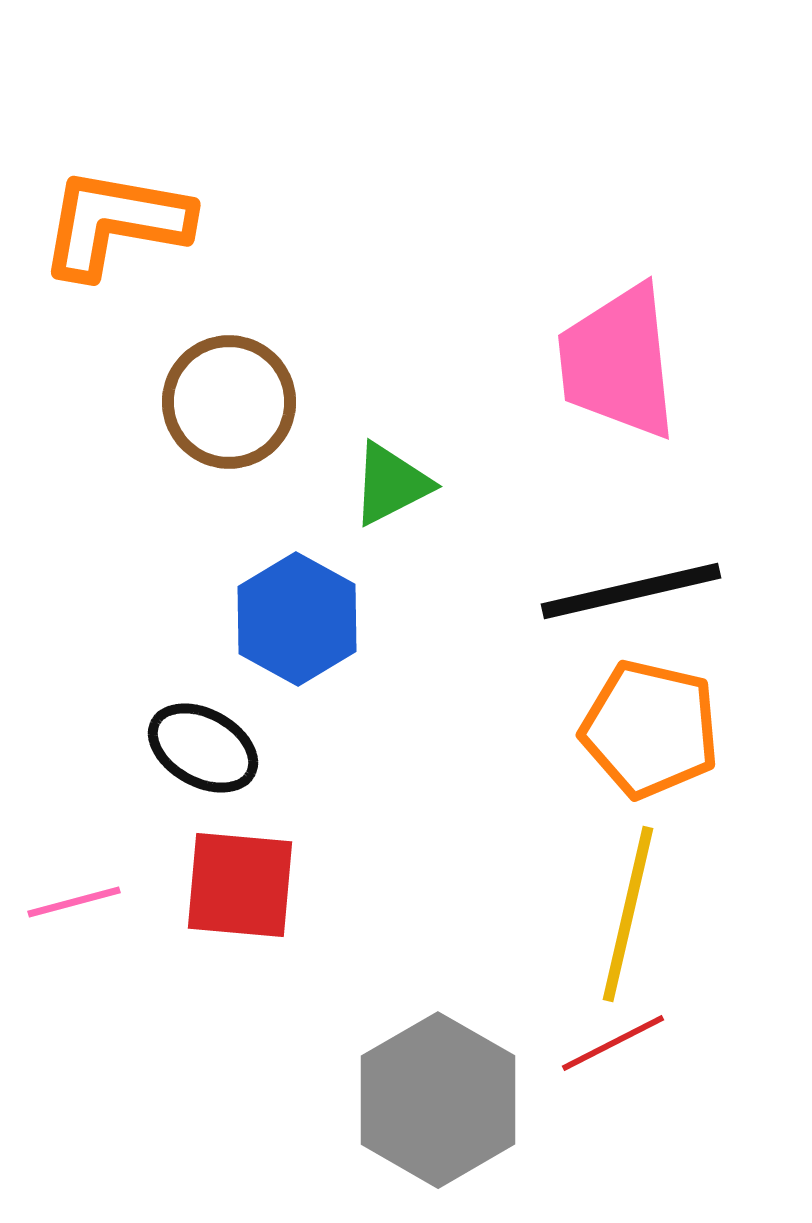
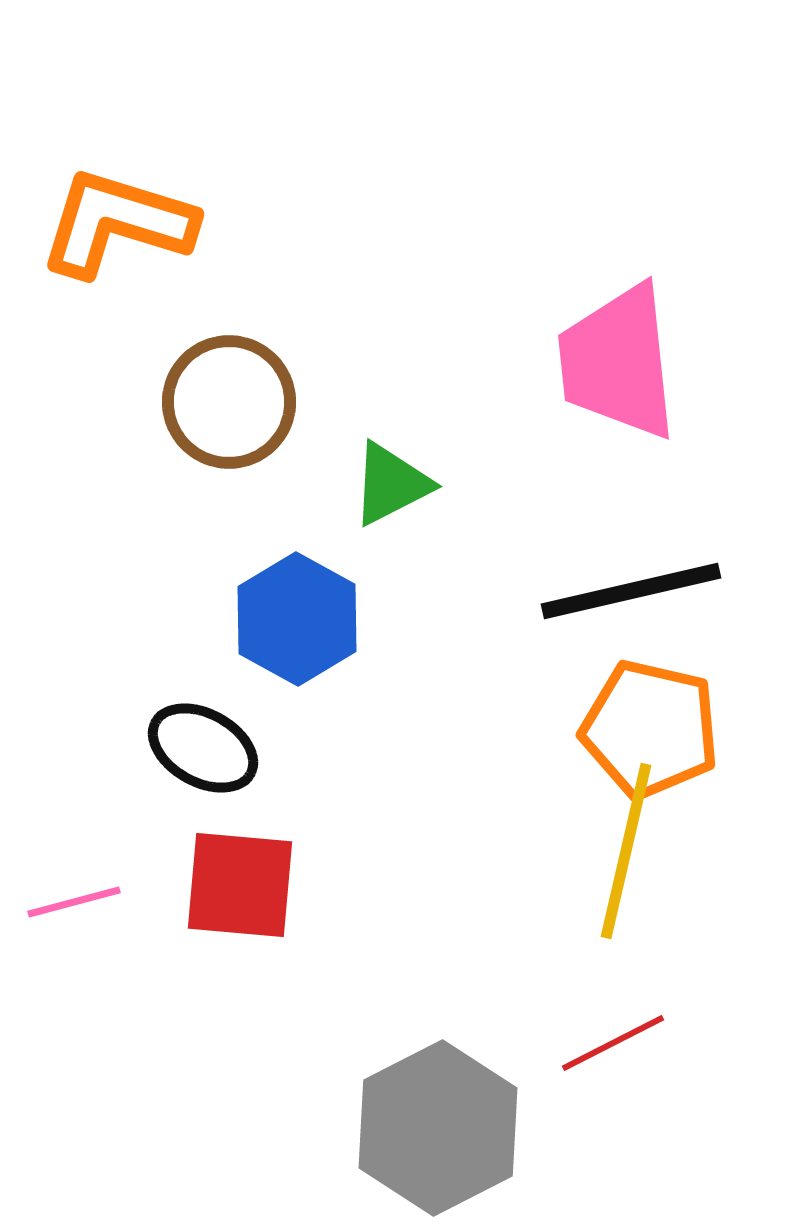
orange L-shape: moved 2 px right; rotated 7 degrees clockwise
yellow line: moved 2 px left, 63 px up
gray hexagon: moved 28 px down; rotated 3 degrees clockwise
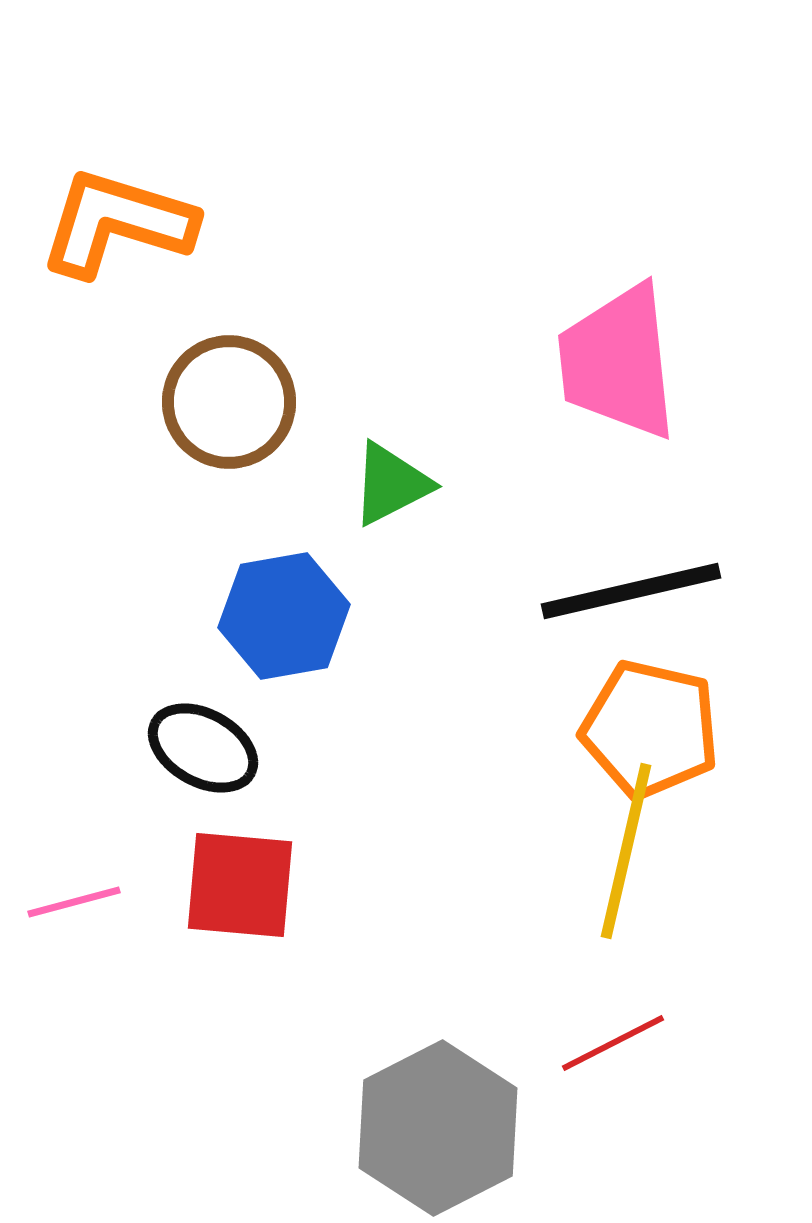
blue hexagon: moved 13 px left, 3 px up; rotated 21 degrees clockwise
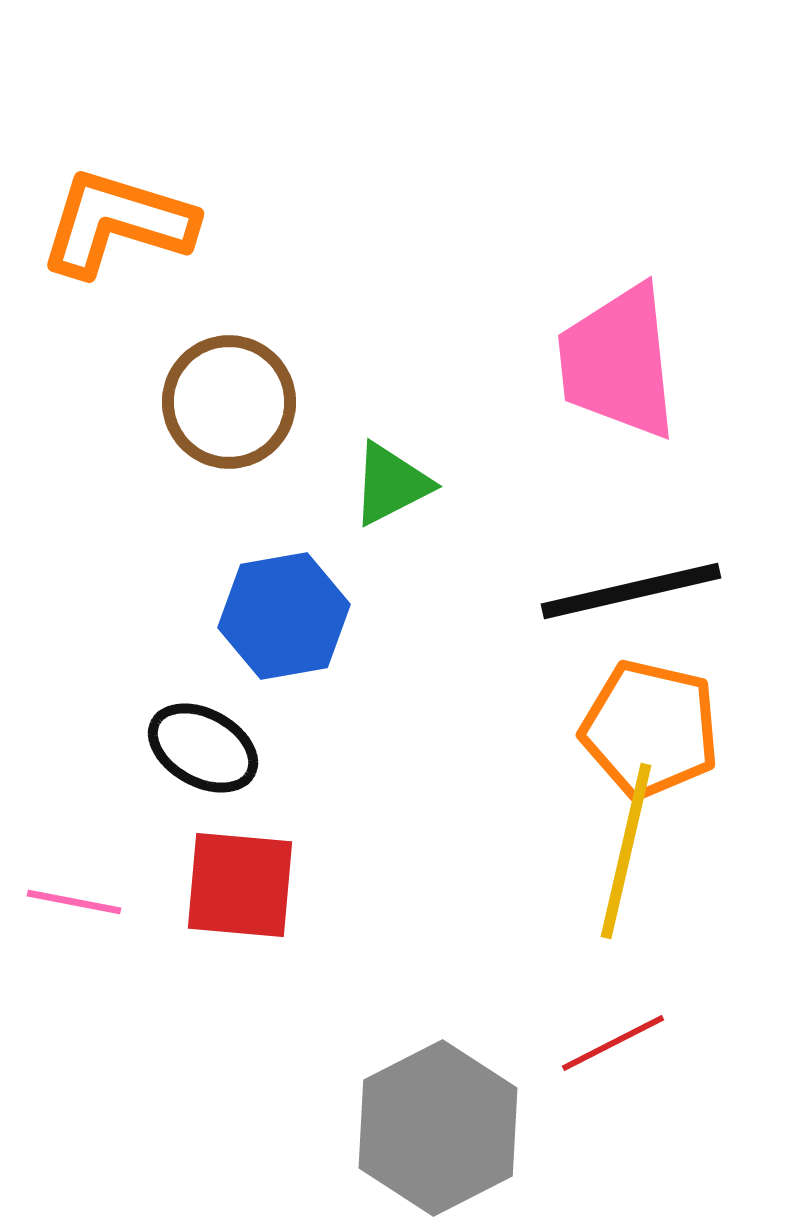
pink line: rotated 26 degrees clockwise
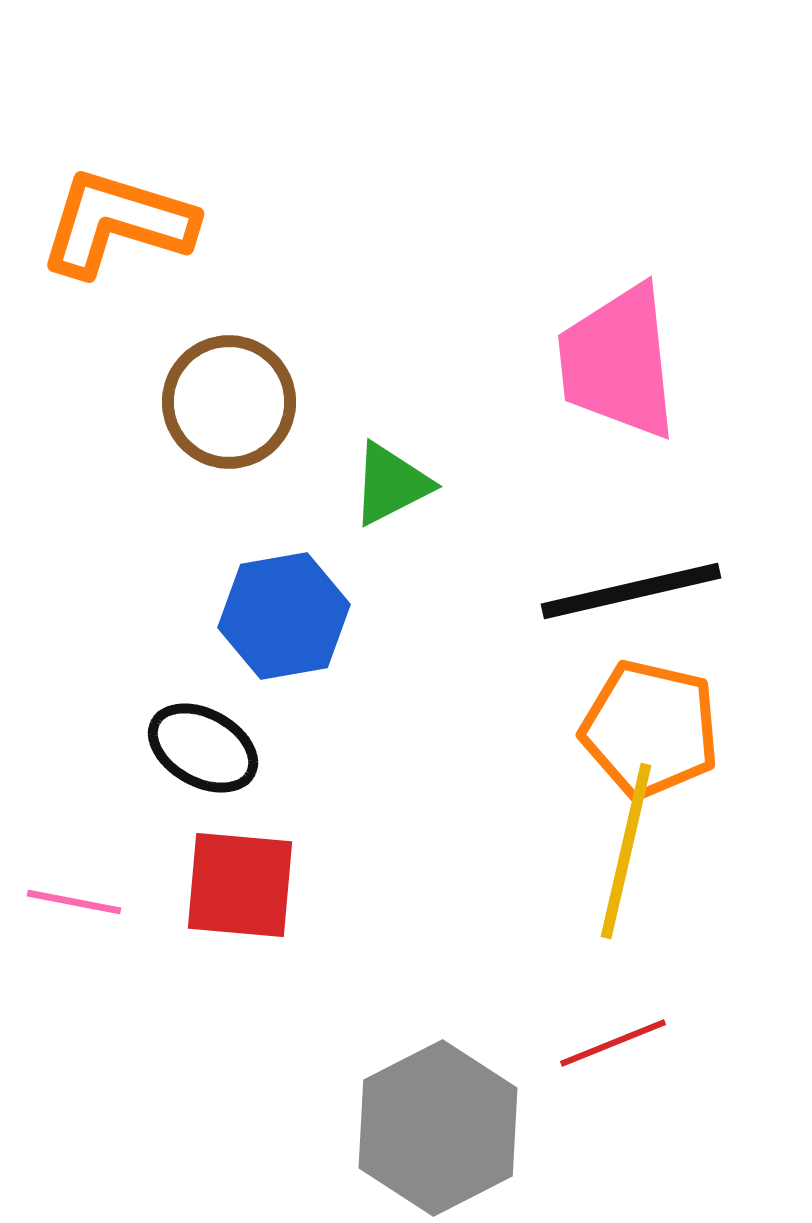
red line: rotated 5 degrees clockwise
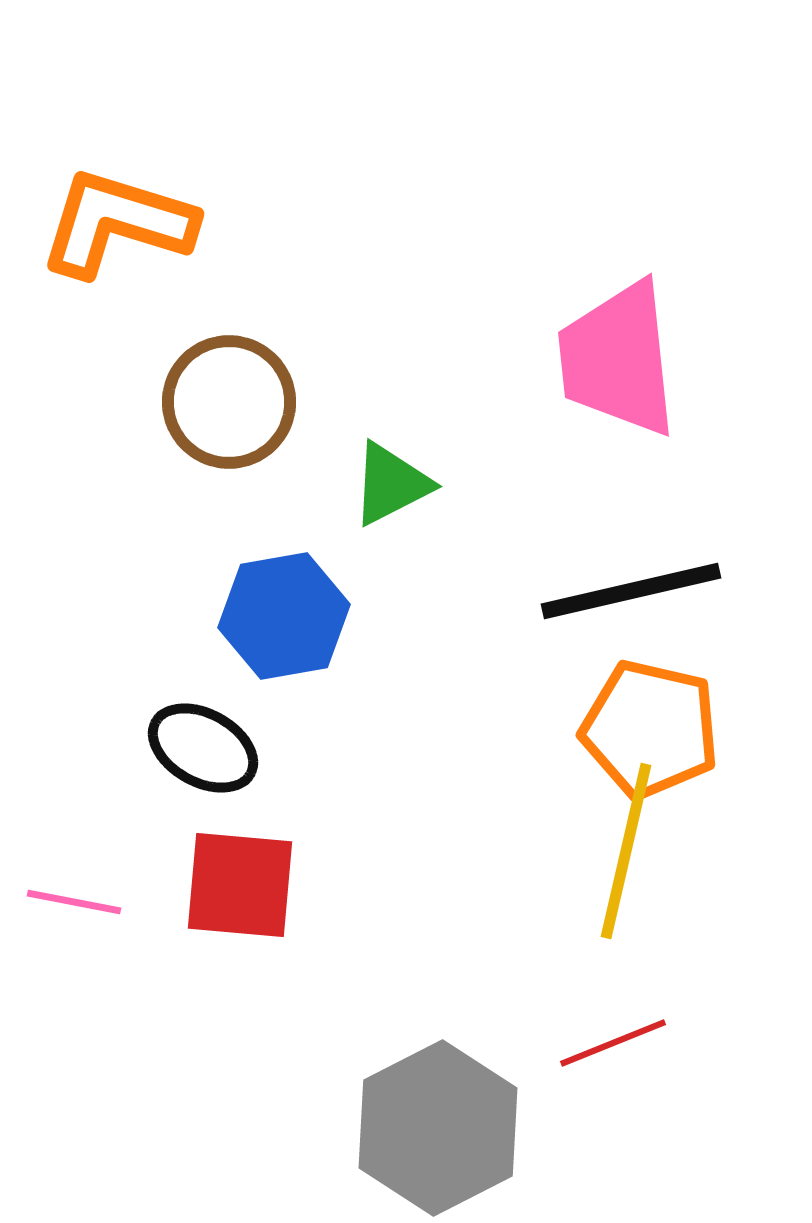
pink trapezoid: moved 3 px up
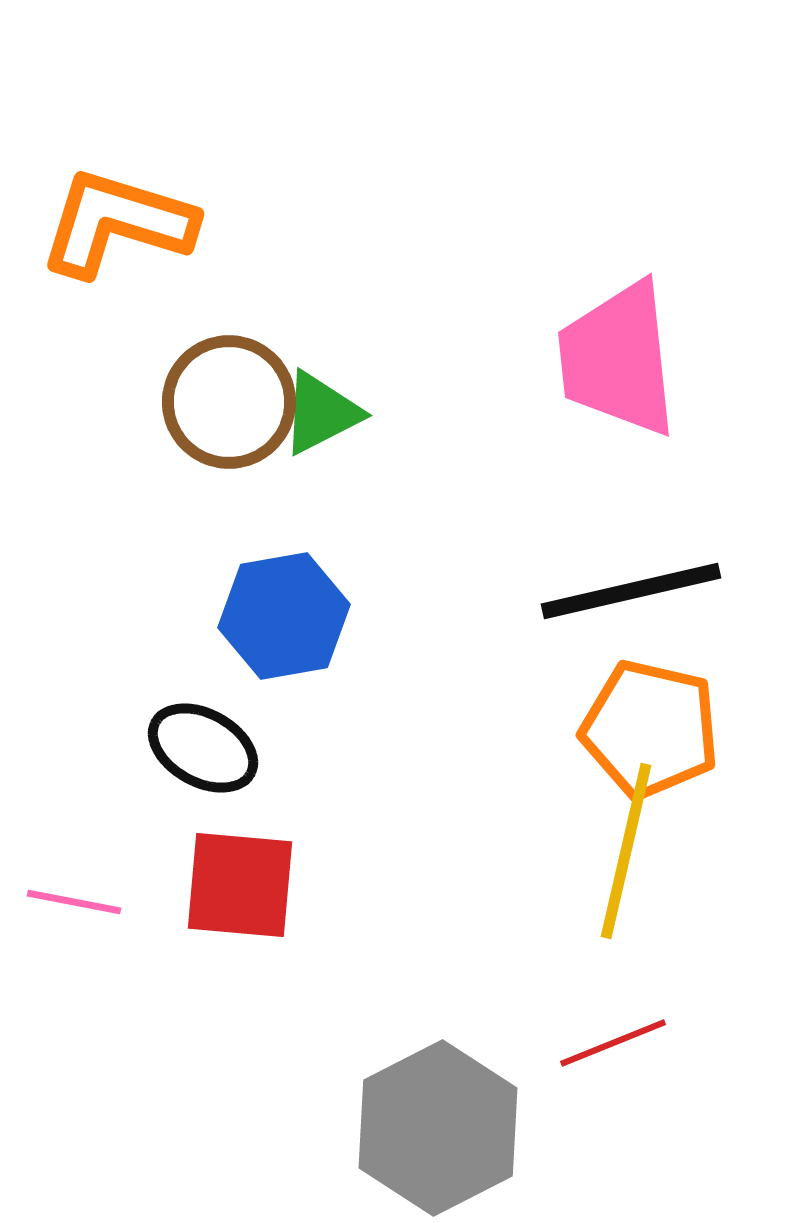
green triangle: moved 70 px left, 71 px up
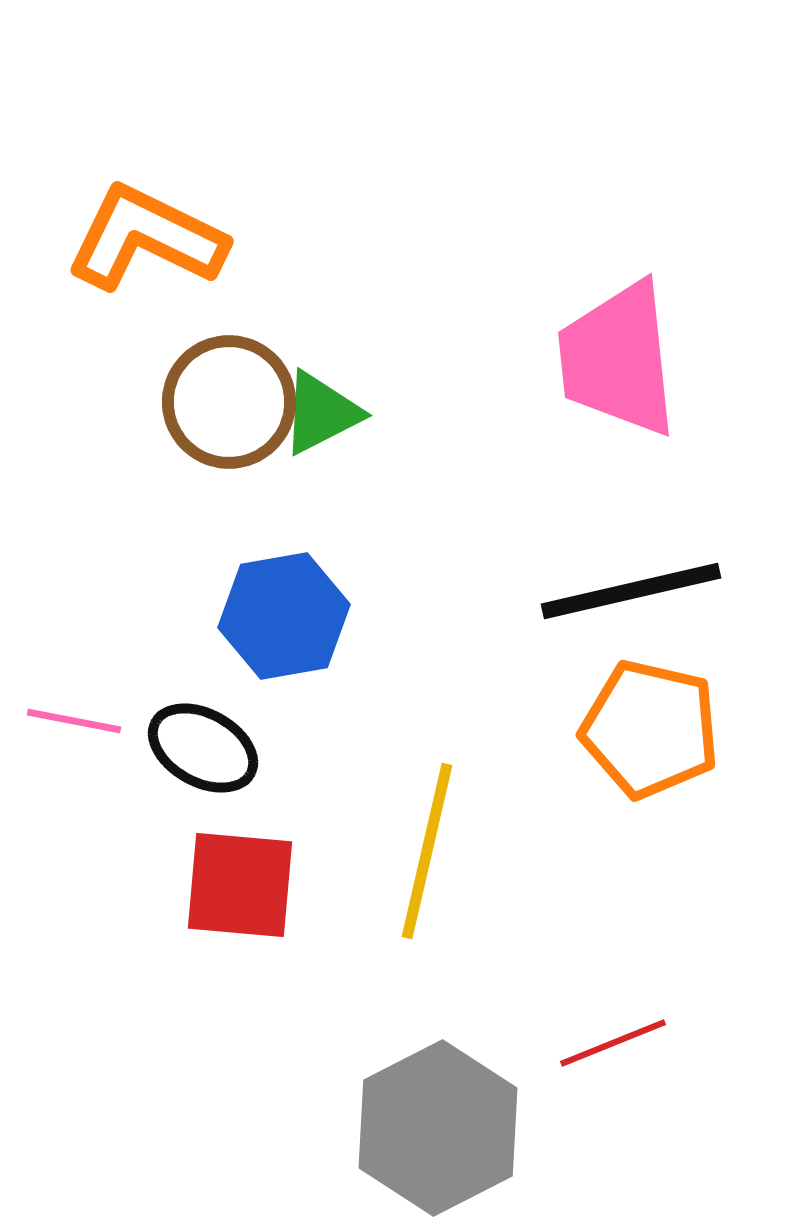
orange L-shape: moved 29 px right, 15 px down; rotated 9 degrees clockwise
yellow line: moved 199 px left
pink line: moved 181 px up
